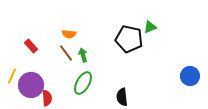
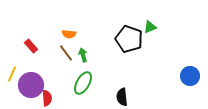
black pentagon: rotated 8 degrees clockwise
yellow line: moved 2 px up
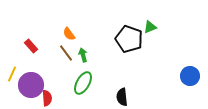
orange semicircle: rotated 48 degrees clockwise
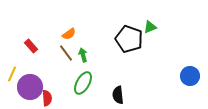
orange semicircle: rotated 88 degrees counterclockwise
purple circle: moved 1 px left, 2 px down
black semicircle: moved 4 px left, 2 px up
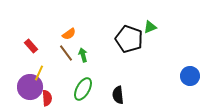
yellow line: moved 27 px right, 1 px up
green ellipse: moved 6 px down
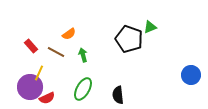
brown line: moved 10 px left, 1 px up; rotated 24 degrees counterclockwise
blue circle: moved 1 px right, 1 px up
red semicircle: rotated 70 degrees clockwise
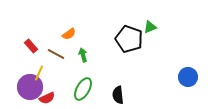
brown line: moved 2 px down
blue circle: moved 3 px left, 2 px down
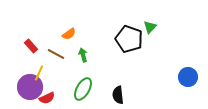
green triangle: rotated 24 degrees counterclockwise
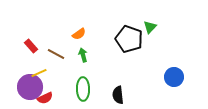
orange semicircle: moved 10 px right
yellow line: rotated 42 degrees clockwise
blue circle: moved 14 px left
green ellipse: rotated 30 degrees counterclockwise
red semicircle: moved 2 px left
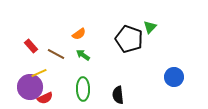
green arrow: rotated 40 degrees counterclockwise
